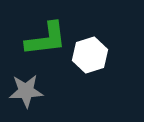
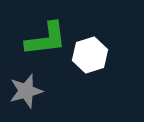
gray star: rotated 12 degrees counterclockwise
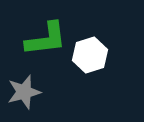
gray star: moved 2 px left, 1 px down
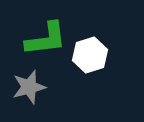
gray star: moved 5 px right, 5 px up
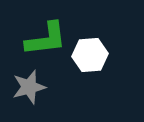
white hexagon: rotated 12 degrees clockwise
